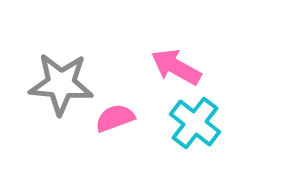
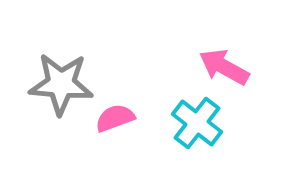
pink arrow: moved 48 px right
cyan cross: moved 2 px right
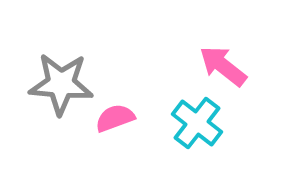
pink arrow: moved 1 px left, 1 px up; rotated 9 degrees clockwise
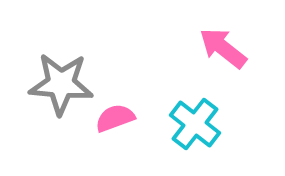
pink arrow: moved 18 px up
cyan cross: moved 2 px left, 1 px down
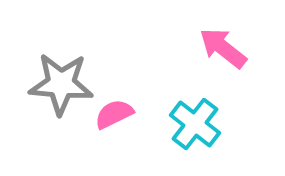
pink semicircle: moved 1 px left, 4 px up; rotated 6 degrees counterclockwise
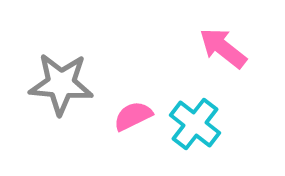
pink semicircle: moved 19 px right, 2 px down
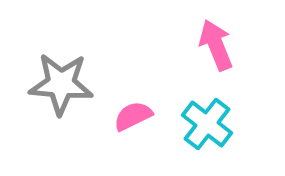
pink arrow: moved 7 px left, 3 px up; rotated 30 degrees clockwise
cyan cross: moved 12 px right
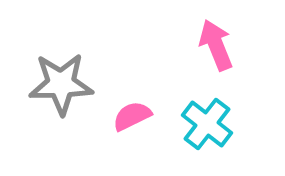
gray star: rotated 6 degrees counterclockwise
pink semicircle: moved 1 px left
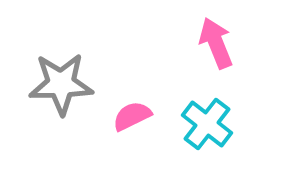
pink arrow: moved 2 px up
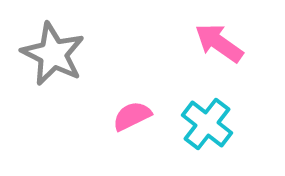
pink arrow: moved 3 px right; rotated 33 degrees counterclockwise
gray star: moved 8 px left, 30 px up; rotated 28 degrees clockwise
